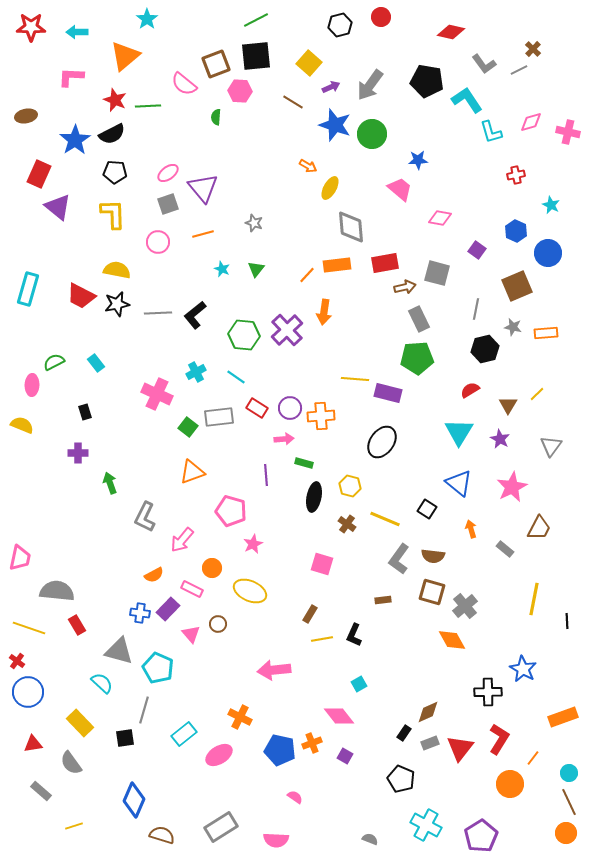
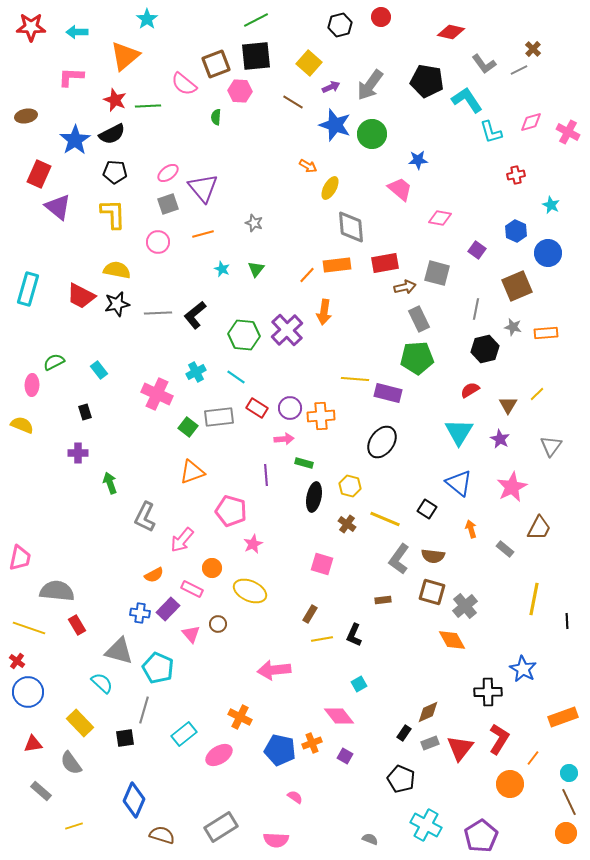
pink cross at (568, 132): rotated 15 degrees clockwise
cyan rectangle at (96, 363): moved 3 px right, 7 px down
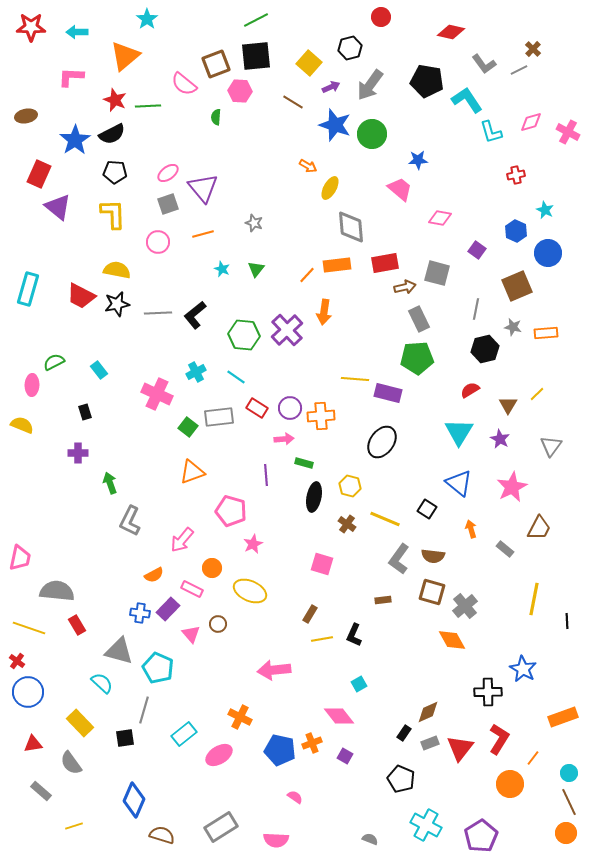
black hexagon at (340, 25): moved 10 px right, 23 px down
cyan star at (551, 205): moved 6 px left, 5 px down
gray L-shape at (145, 517): moved 15 px left, 4 px down
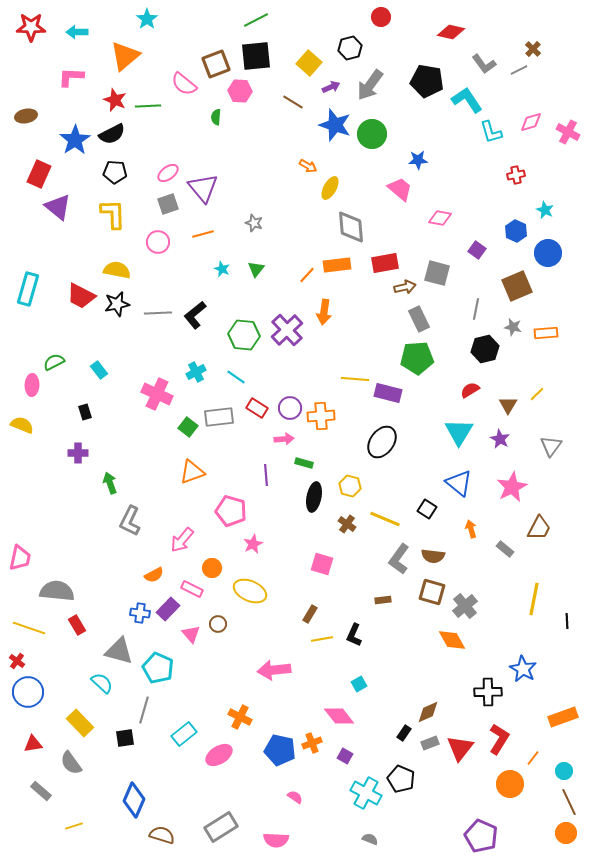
cyan circle at (569, 773): moved 5 px left, 2 px up
cyan cross at (426, 825): moved 60 px left, 32 px up
purple pentagon at (481, 836): rotated 16 degrees counterclockwise
